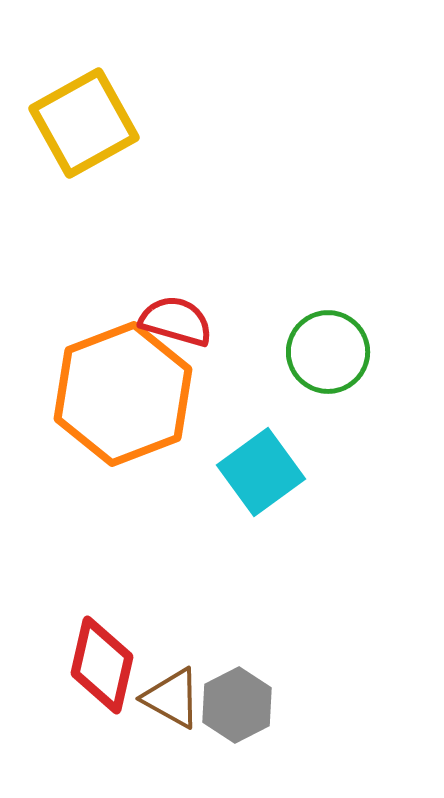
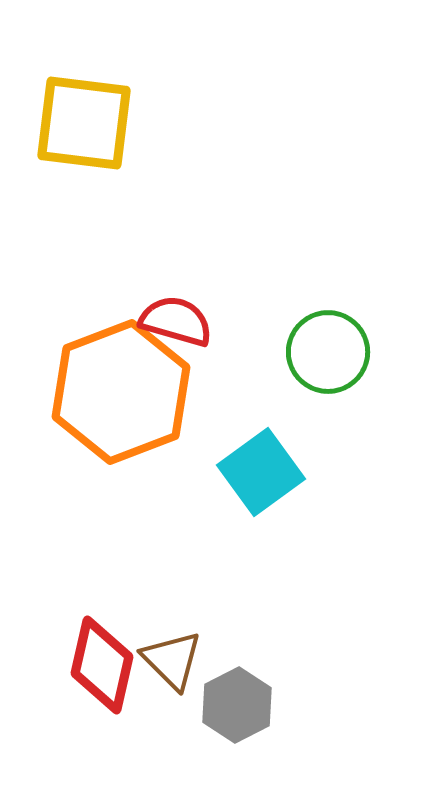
yellow square: rotated 36 degrees clockwise
orange hexagon: moved 2 px left, 2 px up
brown triangle: moved 38 px up; rotated 16 degrees clockwise
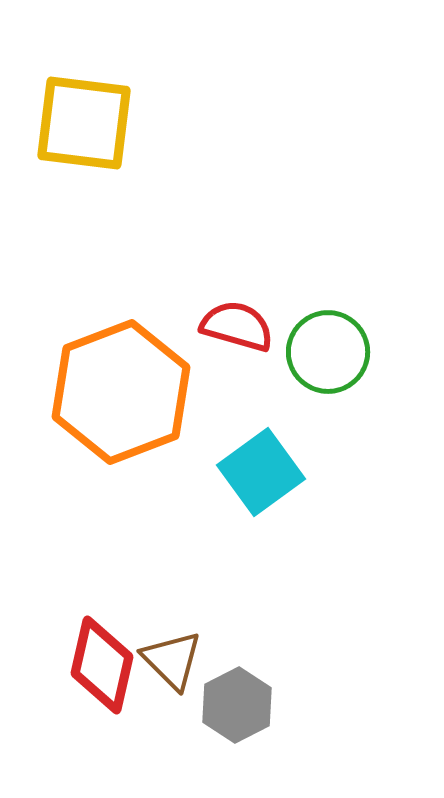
red semicircle: moved 61 px right, 5 px down
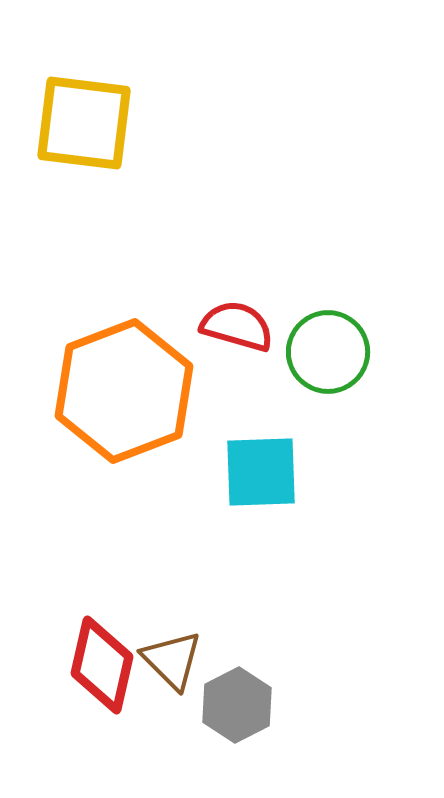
orange hexagon: moved 3 px right, 1 px up
cyan square: rotated 34 degrees clockwise
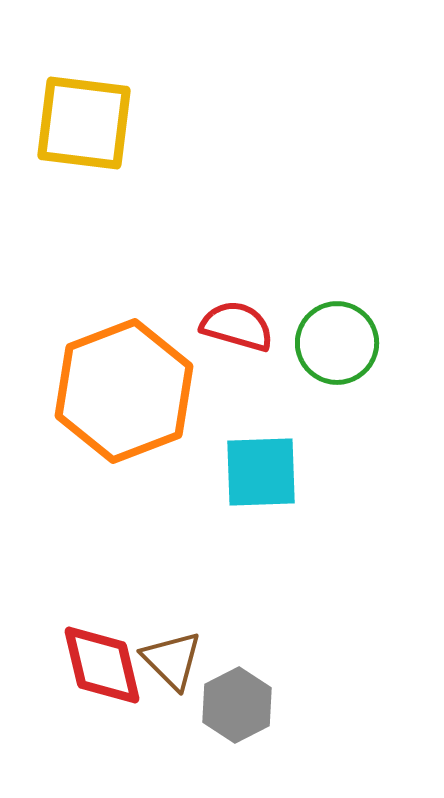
green circle: moved 9 px right, 9 px up
red diamond: rotated 26 degrees counterclockwise
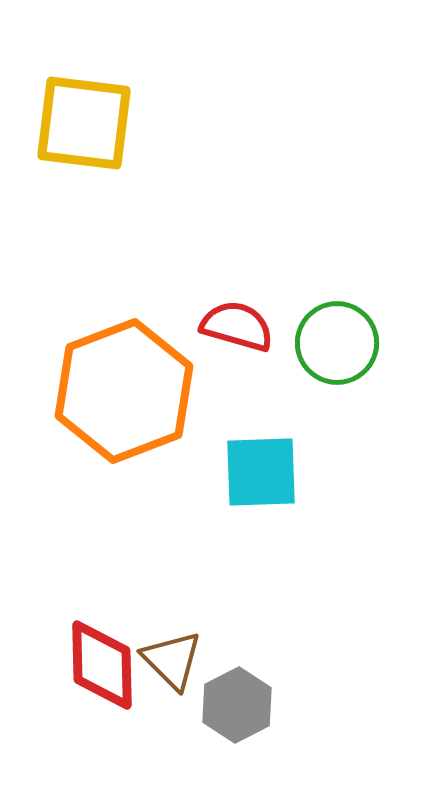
red diamond: rotated 12 degrees clockwise
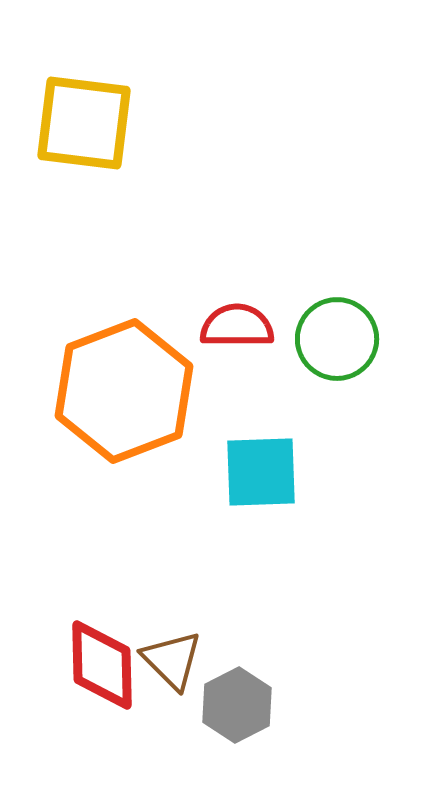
red semicircle: rotated 16 degrees counterclockwise
green circle: moved 4 px up
